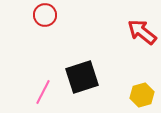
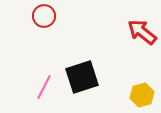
red circle: moved 1 px left, 1 px down
pink line: moved 1 px right, 5 px up
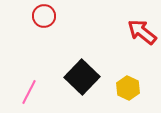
black square: rotated 28 degrees counterclockwise
pink line: moved 15 px left, 5 px down
yellow hexagon: moved 14 px left, 7 px up; rotated 20 degrees counterclockwise
